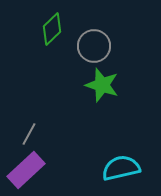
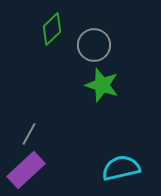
gray circle: moved 1 px up
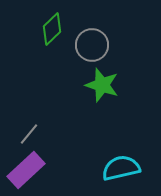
gray circle: moved 2 px left
gray line: rotated 10 degrees clockwise
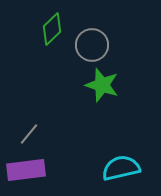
purple rectangle: rotated 36 degrees clockwise
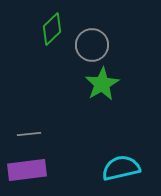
green star: moved 1 px up; rotated 24 degrees clockwise
gray line: rotated 45 degrees clockwise
purple rectangle: moved 1 px right
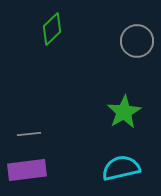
gray circle: moved 45 px right, 4 px up
green star: moved 22 px right, 28 px down
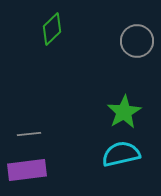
cyan semicircle: moved 14 px up
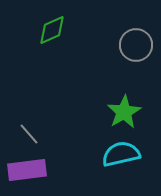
green diamond: moved 1 px down; rotated 20 degrees clockwise
gray circle: moved 1 px left, 4 px down
gray line: rotated 55 degrees clockwise
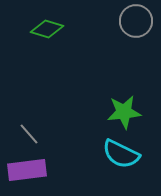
green diamond: moved 5 px left, 1 px up; rotated 40 degrees clockwise
gray circle: moved 24 px up
green star: rotated 24 degrees clockwise
cyan semicircle: rotated 141 degrees counterclockwise
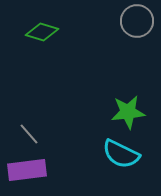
gray circle: moved 1 px right
green diamond: moved 5 px left, 3 px down
green star: moved 4 px right
